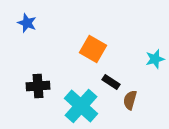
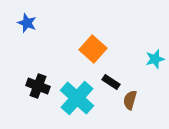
orange square: rotated 12 degrees clockwise
black cross: rotated 25 degrees clockwise
cyan cross: moved 4 px left, 8 px up
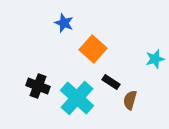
blue star: moved 37 px right
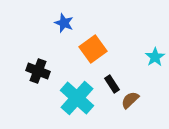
orange square: rotated 12 degrees clockwise
cyan star: moved 2 px up; rotated 18 degrees counterclockwise
black rectangle: moved 1 px right, 2 px down; rotated 24 degrees clockwise
black cross: moved 15 px up
brown semicircle: rotated 30 degrees clockwise
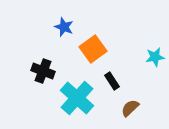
blue star: moved 4 px down
cyan star: rotated 24 degrees clockwise
black cross: moved 5 px right
black rectangle: moved 3 px up
brown semicircle: moved 8 px down
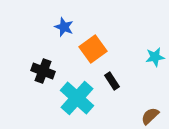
brown semicircle: moved 20 px right, 8 px down
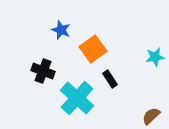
blue star: moved 3 px left, 3 px down
black rectangle: moved 2 px left, 2 px up
brown semicircle: moved 1 px right
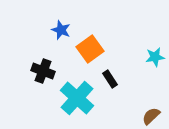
orange square: moved 3 px left
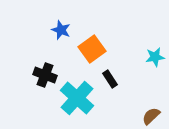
orange square: moved 2 px right
black cross: moved 2 px right, 4 px down
